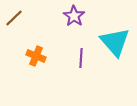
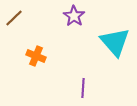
purple line: moved 2 px right, 30 px down
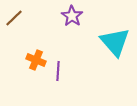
purple star: moved 2 px left
orange cross: moved 4 px down
purple line: moved 25 px left, 17 px up
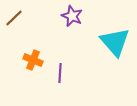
purple star: rotated 10 degrees counterclockwise
orange cross: moved 3 px left
purple line: moved 2 px right, 2 px down
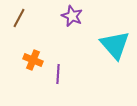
brown line: moved 5 px right; rotated 18 degrees counterclockwise
cyan triangle: moved 3 px down
purple line: moved 2 px left, 1 px down
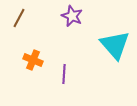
purple line: moved 6 px right
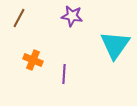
purple star: rotated 15 degrees counterclockwise
cyan triangle: rotated 16 degrees clockwise
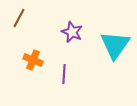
purple star: moved 16 px down; rotated 15 degrees clockwise
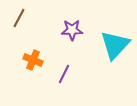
purple star: moved 2 px up; rotated 25 degrees counterclockwise
cyan triangle: rotated 8 degrees clockwise
purple line: rotated 24 degrees clockwise
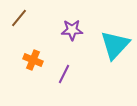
brown line: rotated 12 degrees clockwise
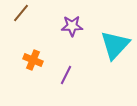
brown line: moved 2 px right, 5 px up
purple star: moved 4 px up
purple line: moved 2 px right, 1 px down
